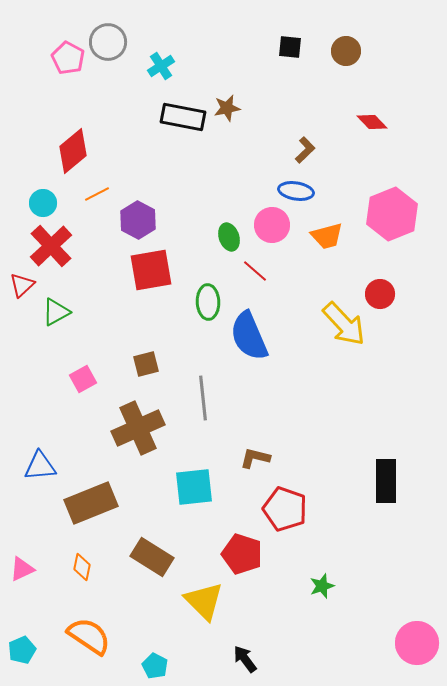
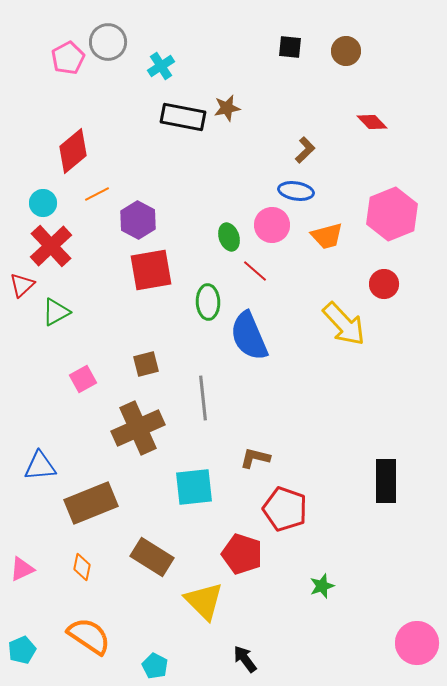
pink pentagon at (68, 58): rotated 16 degrees clockwise
red circle at (380, 294): moved 4 px right, 10 px up
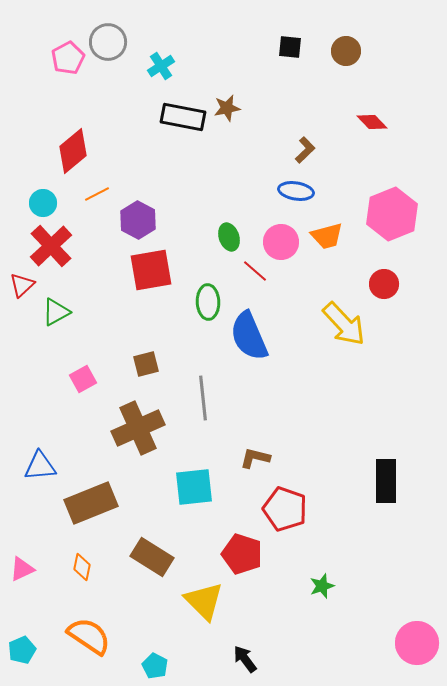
pink circle at (272, 225): moved 9 px right, 17 px down
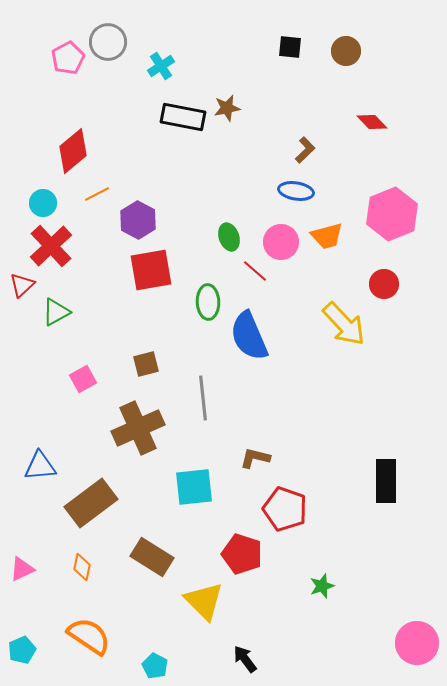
brown rectangle at (91, 503): rotated 15 degrees counterclockwise
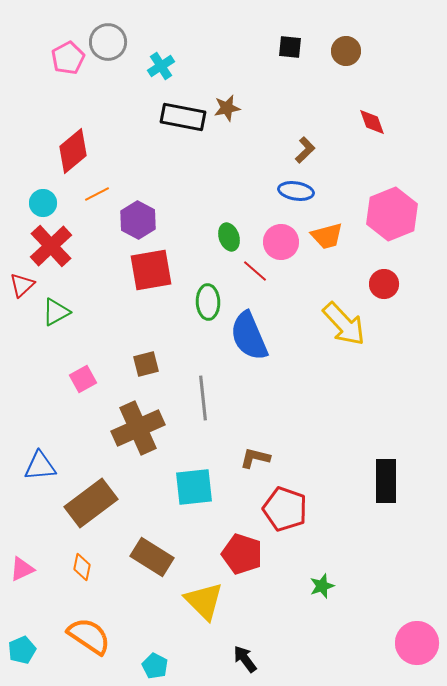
red diamond at (372, 122): rotated 24 degrees clockwise
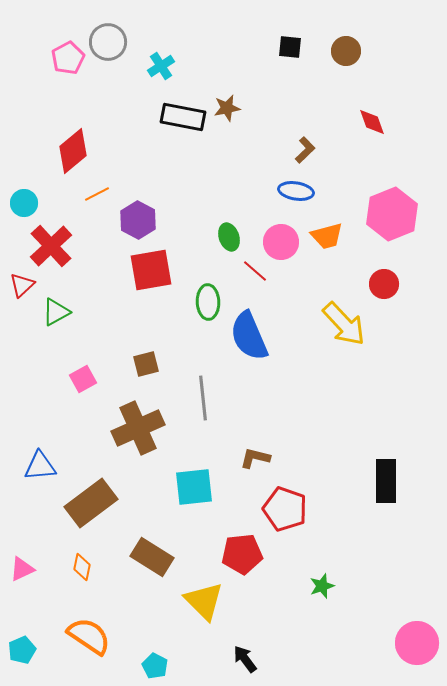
cyan circle at (43, 203): moved 19 px left
red pentagon at (242, 554): rotated 24 degrees counterclockwise
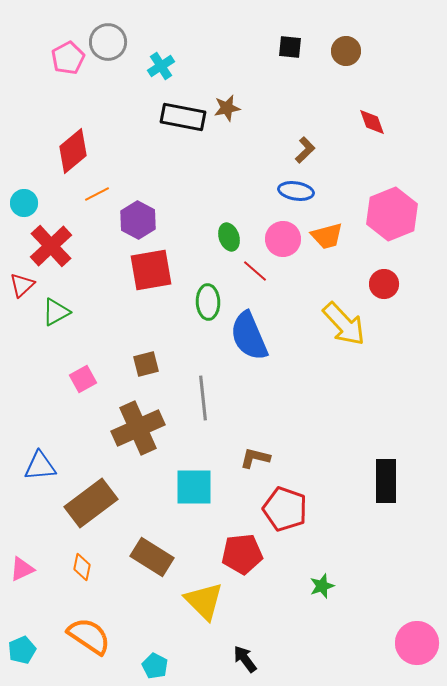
pink circle at (281, 242): moved 2 px right, 3 px up
cyan square at (194, 487): rotated 6 degrees clockwise
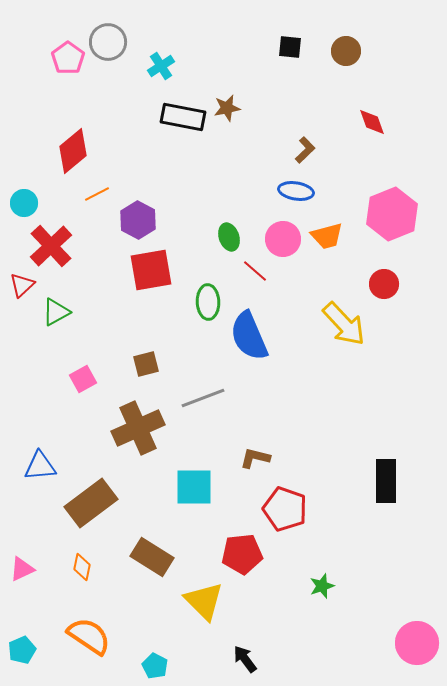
pink pentagon at (68, 58): rotated 8 degrees counterclockwise
gray line at (203, 398): rotated 75 degrees clockwise
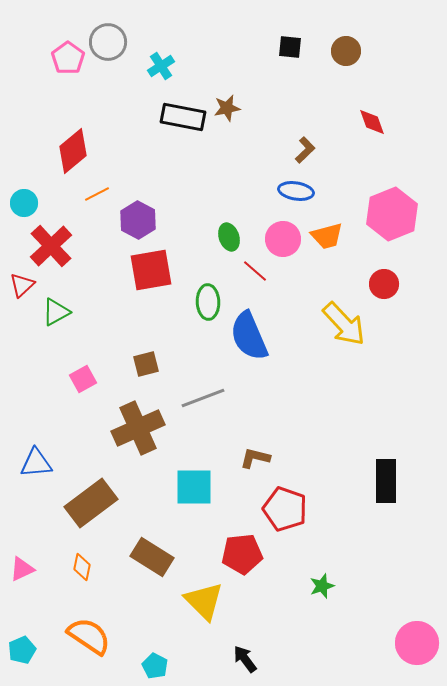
blue triangle at (40, 466): moved 4 px left, 3 px up
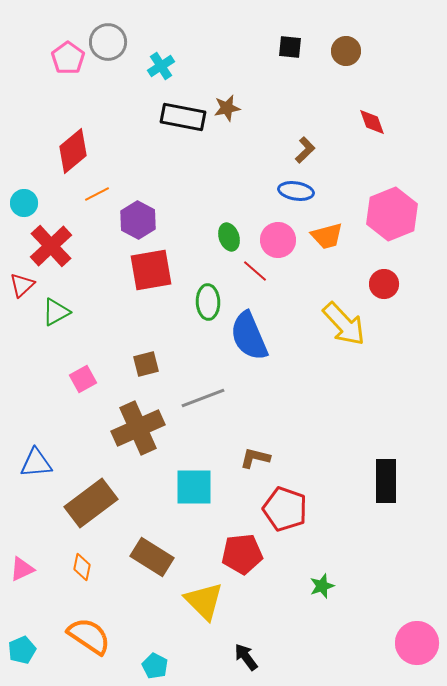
pink circle at (283, 239): moved 5 px left, 1 px down
black arrow at (245, 659): moved 1 px right, 2 px up
